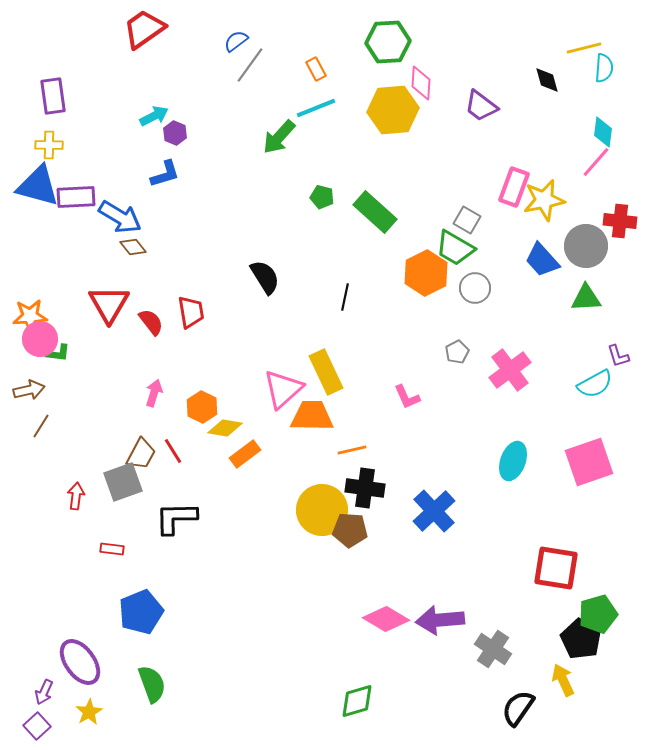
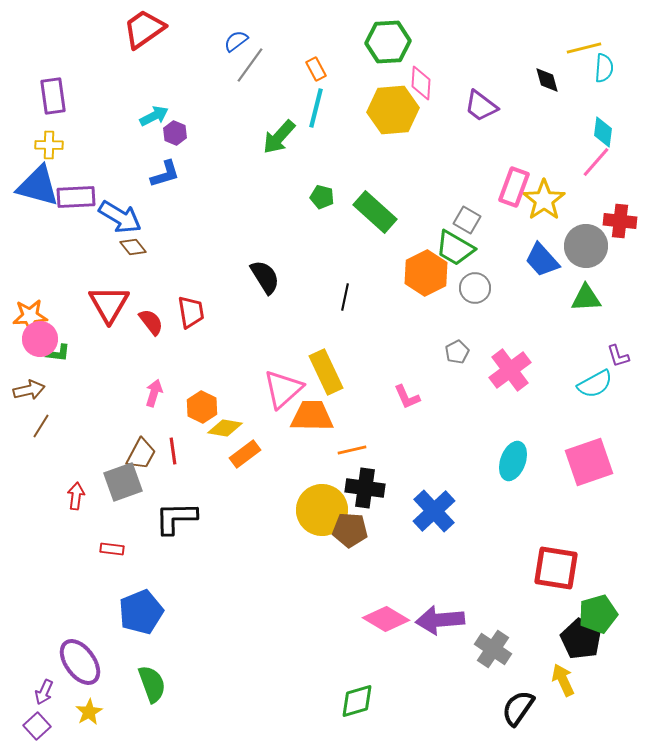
cyan line at (316, 108): rotated 54 degrees counterclockwise
yellow star at (544, 200): rotated 24 degrees counterclockwise
red line at (173, 451): rotated 24 degrees clockwise
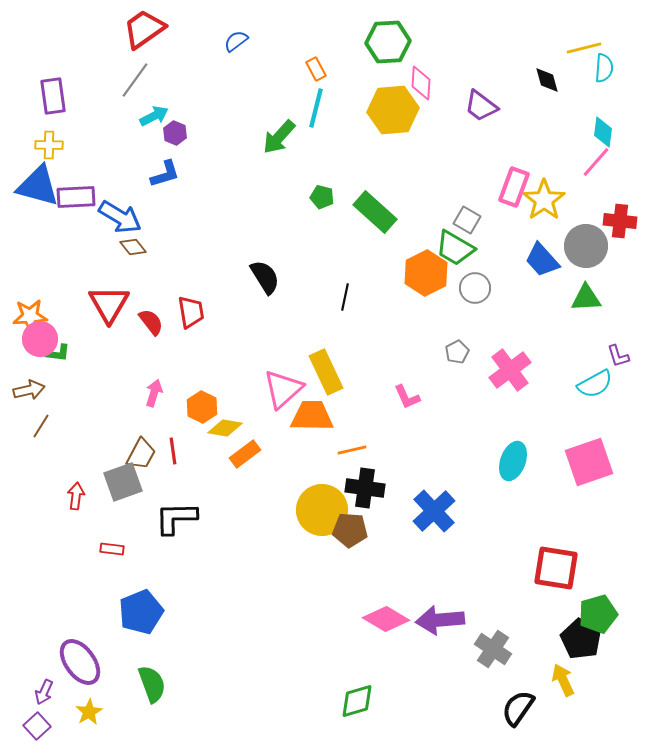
gray line at (250, 65): moved 115 px left, 15 px down
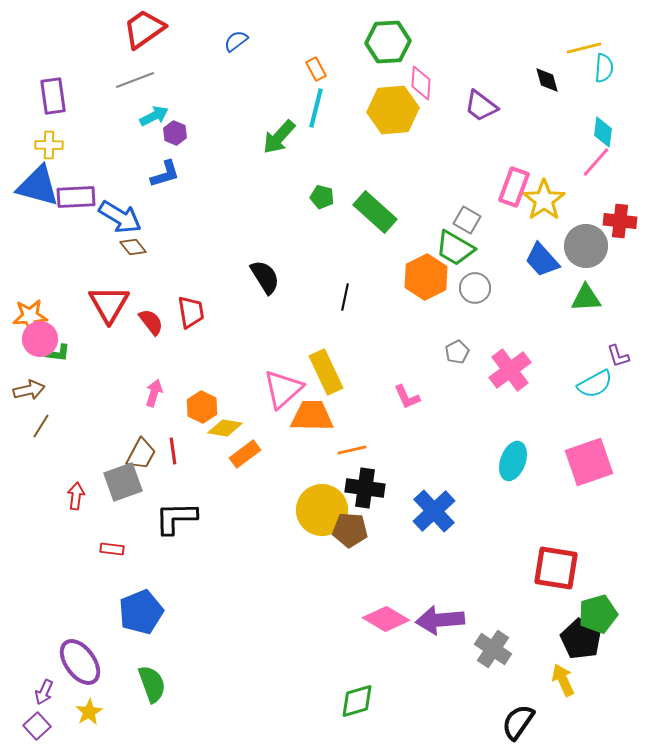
gray line at (135, 80): rotated 33 degrees clockwise
orange hexagon at (426, 273): moved 4 px down
black semicircle at (518, 708): moved 14 px down
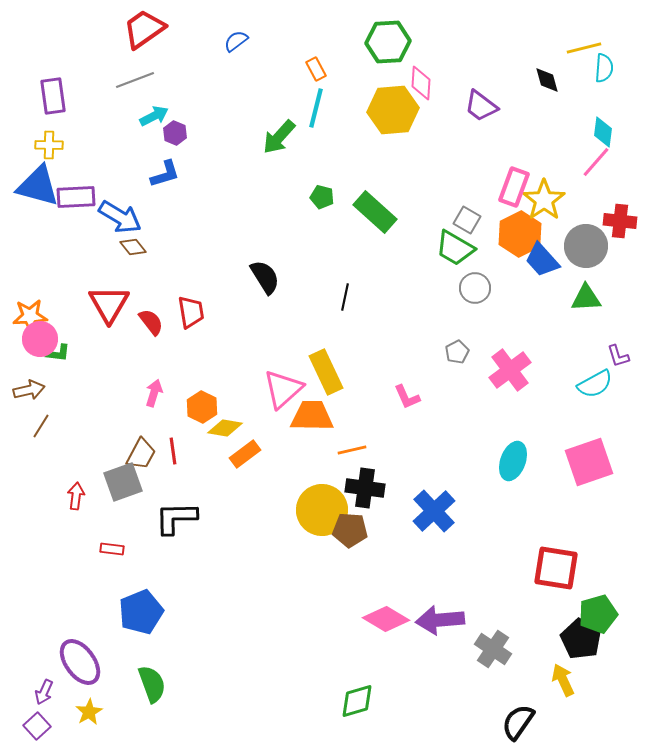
orange hexagon at (426, 277): moved 94 px right, 43 px up
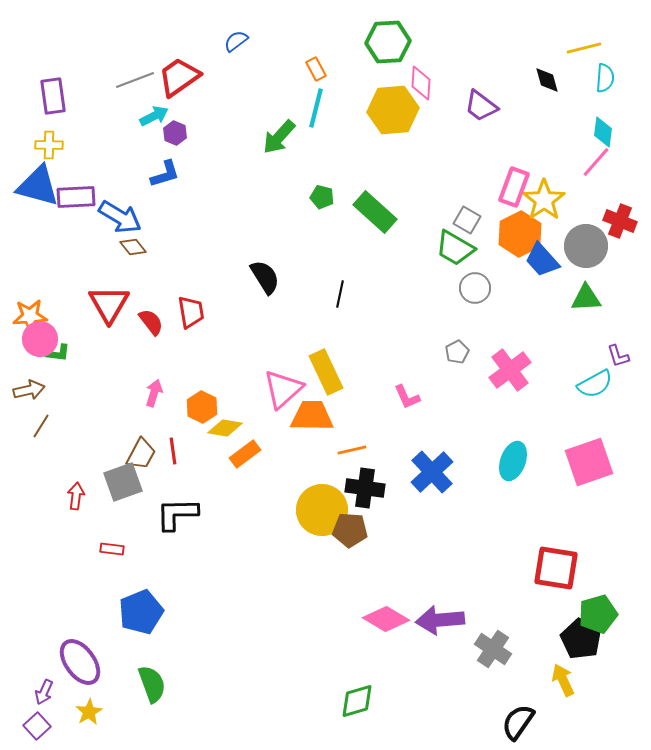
red trapezoid at (144, 29): moved 35 px right, 48 px down
cyan semicircle at (604, 68): moved 1 px right, 10 px down
red cross at (620, 221): rotated 16 degrees clockwise
black line at (345, 297): moved 5 px left, 3 px up
blue cross at (434, 511): moved 2 px left, 39 px up
black L-shape at (176, 518): moved 1 px right, 4 px up
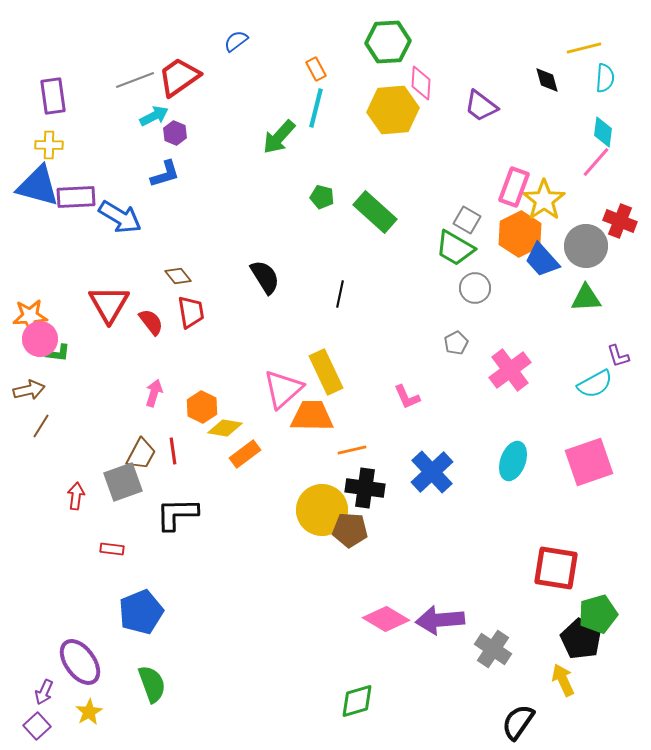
brown diamond at (133, 247): moved 45 px right, 29 px down
gray pentagon at (457, 352): moved 1 px left, 9 px up
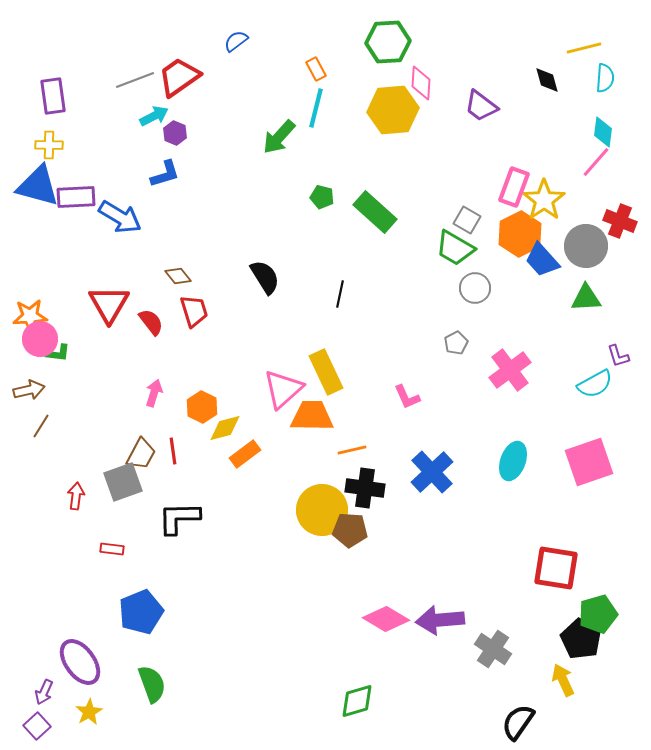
red trapezoid at (191, 312): moved 3 px right, 1 px up; rotated 8 degrees counterclockwise
yellow diamond at (225, 428): rotated 24 degrees counterclockwise
black L-shape at (177, 514): moved 2 px right, 4 px down
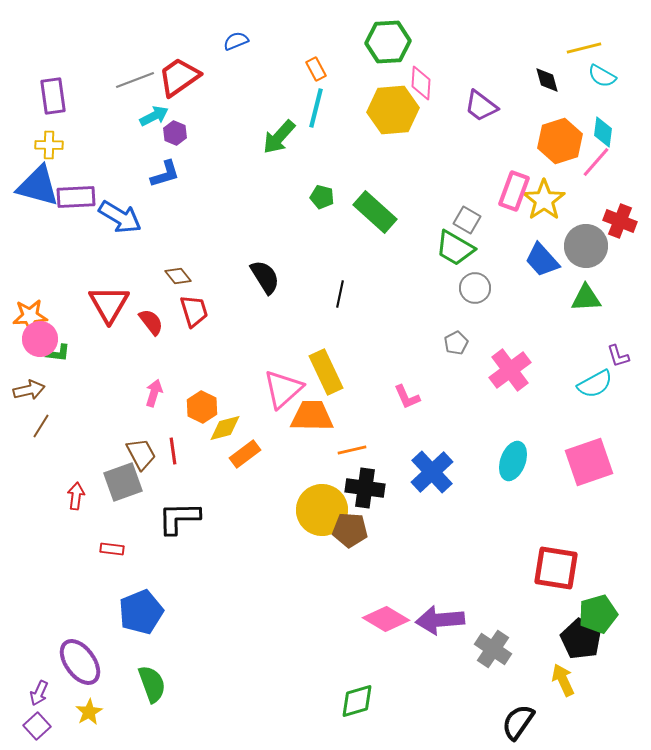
blue semicircle at (236, 41): rotated 15 degrees clockwise
cyan semicircle at (605, 78): moved 3 px left, 2 px up; rotated 116 degrees clockwise
pink rectangle at (514, 187): moved 4 px down
orange hexagon at (520, 234): moved 40 px right, 93 px up; rotated 9 degrees clockwise
brown trapezoid at (141, 454): rotated 56 degrees counterclockwise
purple arrow at (44, 692): moved 5 px left, 1 px down
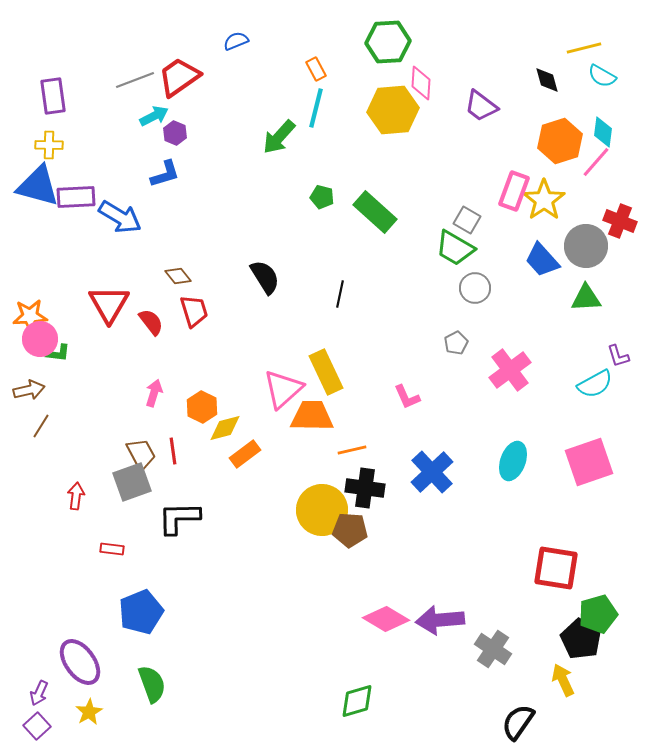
gray square at (123, 482): moved 9 px right
